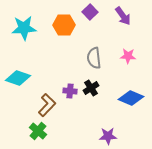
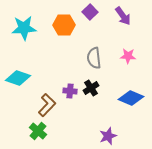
purple star: rotated 18 degrees counterclockwise
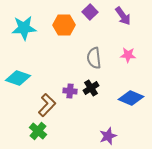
pink star: moved 1 px up
